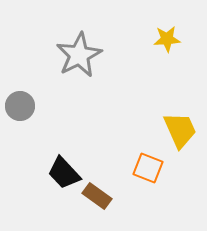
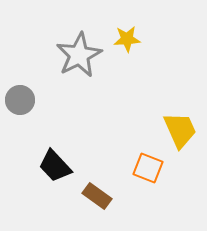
yellow star: moved 40 px left
gray circle: moved 6 px up
black trapezoid: moved 9 px left, 7 px up
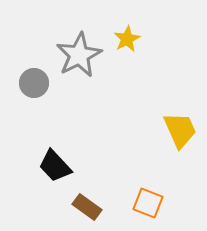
yellow star: rotated 24 degrees counterclockwise
gray circle: moved 14 px right, 17 px up
orange square: moved 35 px down
brown rectangle: moved 10 px left, 11 px down
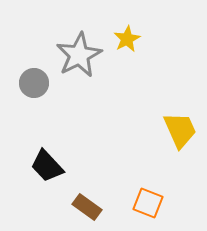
black trapezoid: moved 8 px left
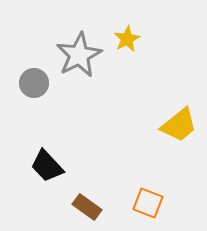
yellow trapezoid: moved 1 px left, 5 px up; rotated 75 degrees clockwise
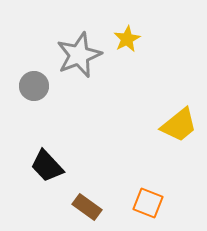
gray star: rotated 6 degrees clockwise
gray circle: moved 3 px down
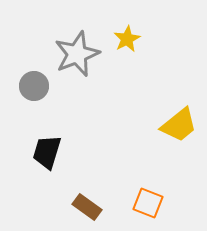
gray star: moved 2 px left, 1 px up
black trapezoid: moved 14 px up; rotated 60 degrees clockwise
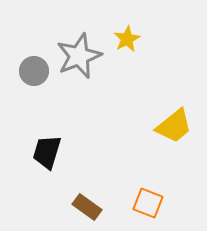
gray star: moved 2 px right, 2 px down
gray circle: moved 15 px up
yellow trapezoid: moved 5 px left, 1 px down
